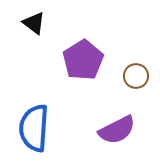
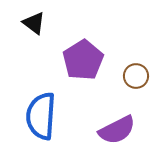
blue semicircle: moved 7 px right, 12 px up
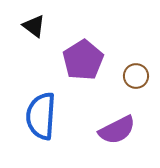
black triangle: moved 3 px down
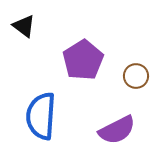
black triangle: moved 10 px left
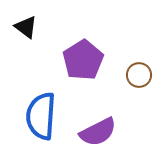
black triangle: moved 2 px right, 1 px down
brown circle: moved 3 px right, 1 px up
purple semicircle: moved 19 px left, 2 px down
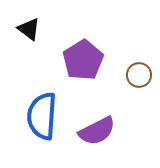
black triangle: moved 3 px right, 2 px down
blue semicircle: moved 1 px right
purple semicircle: moved 1 px left, 1 px up
